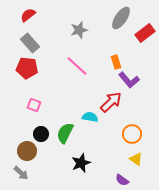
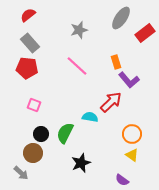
brown circle: moved 6 px right, 2 px down
yellow triangle: moved 4 px left, 4 px up
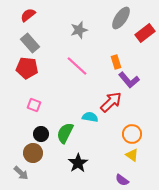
black star: moved 3 px left; rotated 12 degrees counterclockwise
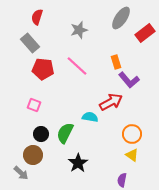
red semicircle: moved 9 px right, 2 px down; rotated 35 degrees counterclockwise
red pentagon: moved 16 px right, 1 px down
red arrow: rotated 15 degrees clockwise
brown circle: moved 2 px down
purple semicircle: rotated 64 degrees clockwise
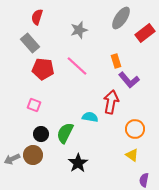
orange rectangle: moved 1 px up
red arrow: rotated 50 degrees counterclockwise
orange circle: moved 3 px right, 5 px up
gray arrow: moved 9 px left, 14 px up; rotated 112 degrees clockwise
purple semicircle: moved 22 px right
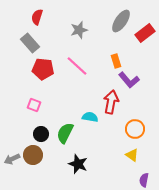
gray ellipse: moved 3 px down
black star: moved 1 px down; rotated 18 degrees counterclockwise
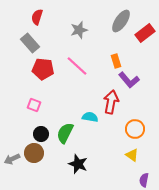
brown circle: moved 1 px right, 2 px up
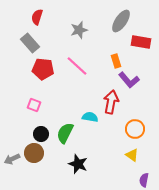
red rectangle: moved 4 px left, 9 px down; rotated 48 degrees clockwise
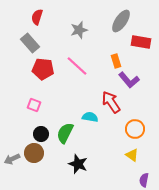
red arrow: rotated 45 degrees counterclockwise
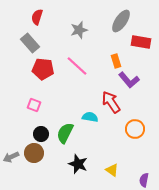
yellow triangle: moved 20 px left, 15 px down
gray arrow: moved 1 px left, 2 px up
